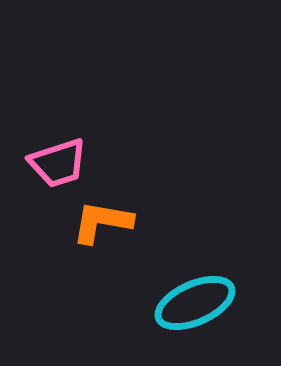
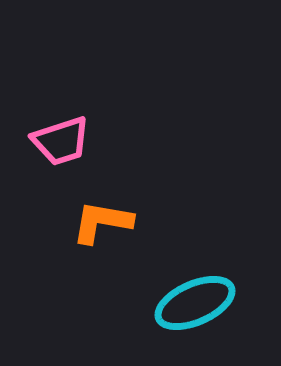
pink trapezoid: moved 3 px right, 22 px up
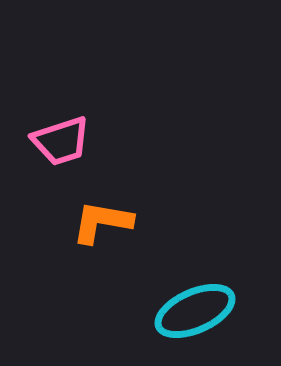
cyan ellipse: moved 8 px down
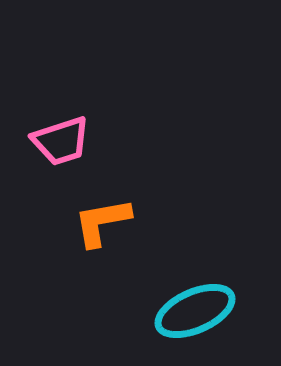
orange L-shape: rotated 20 degrees counterclockwise
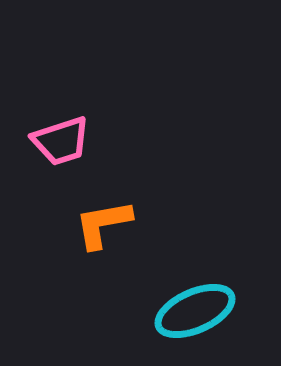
orange L-shape: moved 1 px right, 2 px down
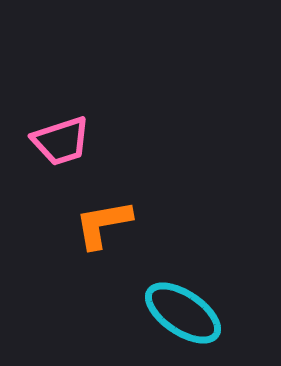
cyan ellipse: moved 12 px left, 2 px down; rotated 58 degrees clockwise
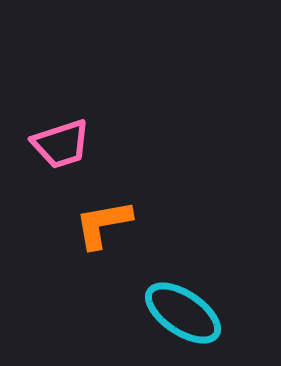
pink trapezoid: moved 3 px down
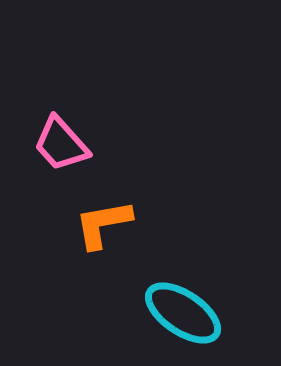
pink trapezoid: rotated 66 degrees clockwise
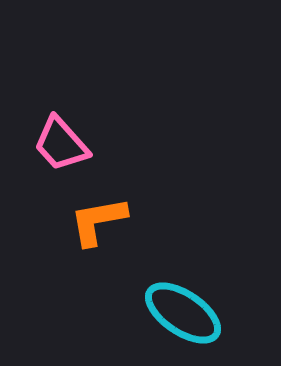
orange L-shape: moved 5 px left, 3 px up
